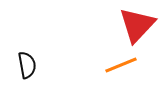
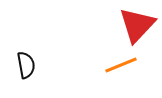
black semicircle: moved 1 px left
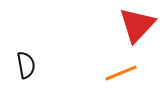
orange line: moved 8 px down
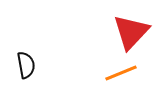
red triangle: moved 6 px left, 7 px down
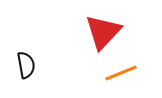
red triangle: moved 28 px left
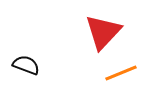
black semicircle: rotated 60 degrees counterclockwise
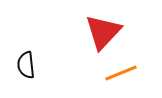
black semicircle: rotated 116 degrees counterclockwise
